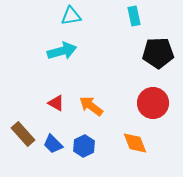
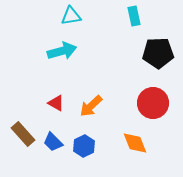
orange arrow: rotated 80 degrees counterclockwise
blue trapezoid: moved 2 px up
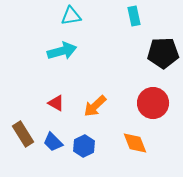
black pentagon: moved 5 px right
orange arrow: moved 4 px right
brown rectangle: rotated 10 degrees clockwise
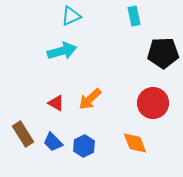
cyan triangle: rotated 15 degrees counterclockwise
orange arrow: moved 5 px left, 7 px up
